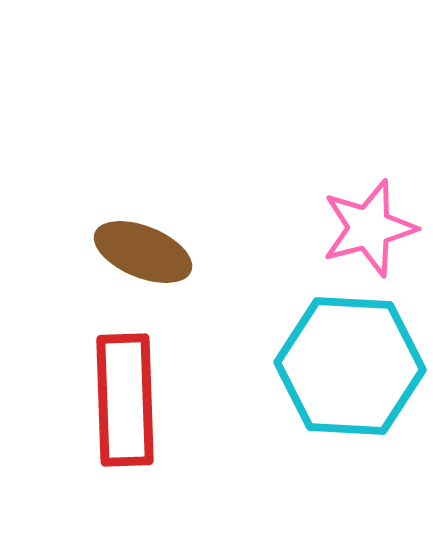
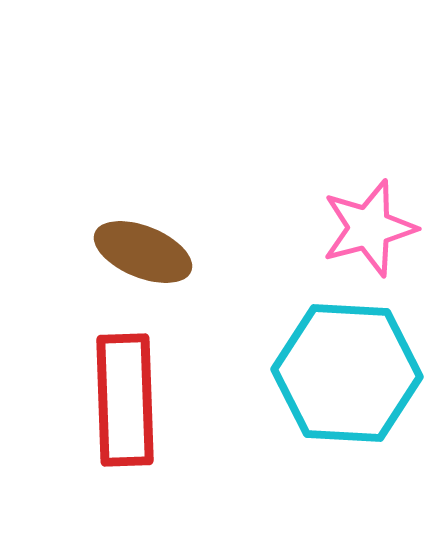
cyan hexagon: moved 3 px left, 7 px down
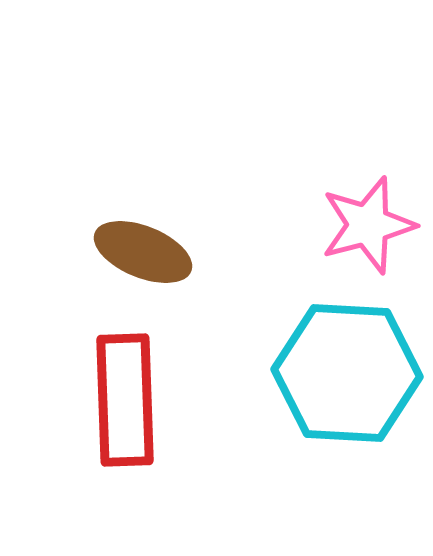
pink star: moved 1 px left, 3 px up
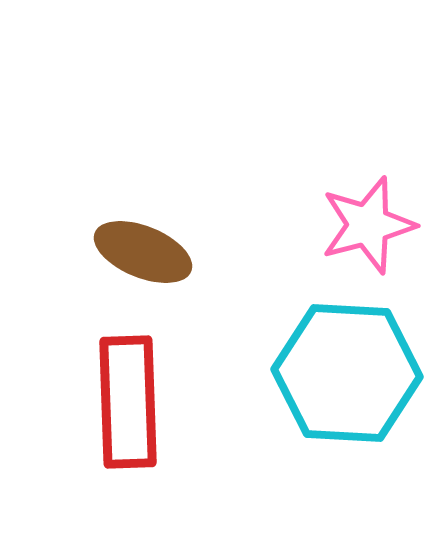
red rectangle: moved 3 px right, 2 px down
